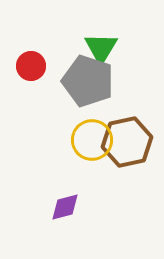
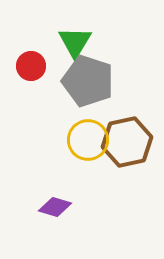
green triangle: moved 26 px left, 6 px up
yellow circle: moved 4 px left
purple diamond: moved 10 px left; rotated 32 degrees clockwise
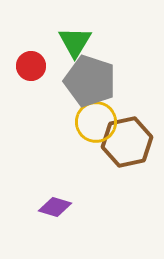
gray pentagon: moved 2 px right
yellow circle: moved 8 px right, 18 px up
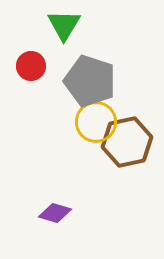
green triangle: moved 11 px left, 17 px up
purple diamond: moved 6 px down
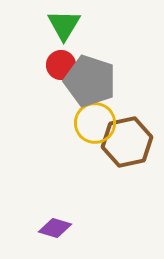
red circle: moved 30 px right, 1 px up
yellow circle: moved 1 px left, 1 px down
purple diamond: moved 15 px down
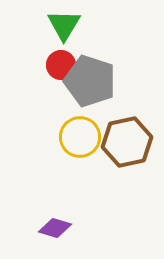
yellow circle: moved 15 px left, 14 px down
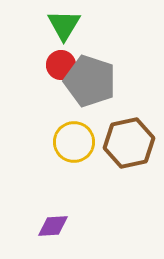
yellow circle: moved 6 px left, 5 px down
brown hexagon: moved 2 px right, 1 px down
purple diamond: moved 2 px left, 2 px up; rotated 20 degrees counterclockwise
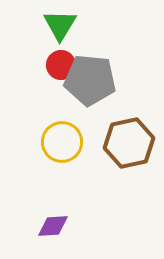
green triangle: moved 4 px left
gray pentagon: moved 1 px up; rotated 12 degrees counterclockwise
yellow circle: moved 12 px left
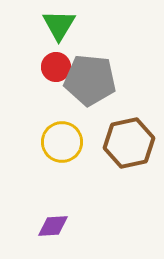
green triangle: moved 1 px left
red circle: moved 5 px left, 2 px down
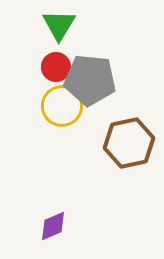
yellow circle: moved 36 px up
purple diamond: rotated 20 degrees counterclockwise
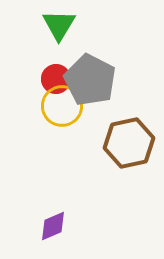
red circle: moved 12 px down
gray pentagon: rotated 21 degrees clockwise
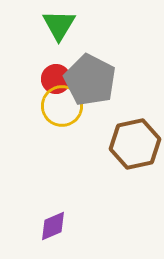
brown hexagon: moved 6 px right, 1 px down
